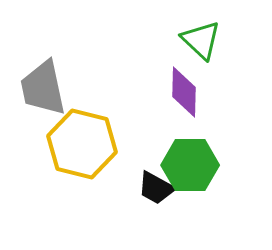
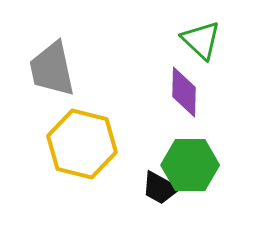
gray trapezoid: moved 9 px right, 19 px up
black trapezoid: moved 4 px right
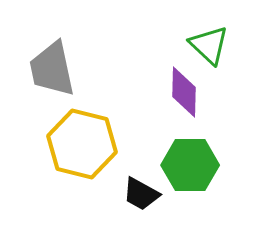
green triangle: moved 8 px right, 5 px down
black trapezoid: moved 19 px left, 6 px down
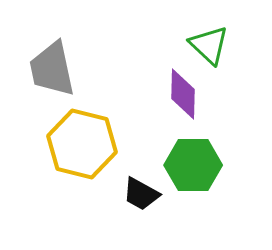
purple diamond: moved 1 px left, 2 px down
green hexagon: moved 3 px right
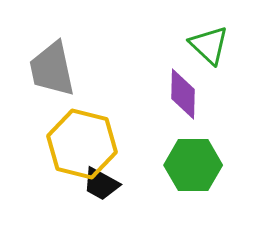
black trapezoid: moved 40 px left, 10 px up
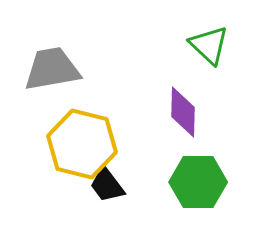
gray trapezoid: rotated 92 degrees clockwise
purple diamond: moved 18 px down
green hexagon: moved 5 px right, 17 px down
black trapezoid: moved 6 px right, 1 px down; rotated 24 degrees clockwise
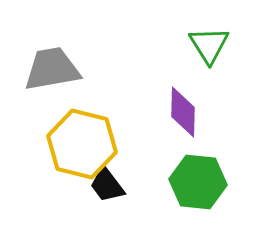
green triangle: rotated 15 degrees clockwise
green hexagon: rotated 6 degrees clockwise
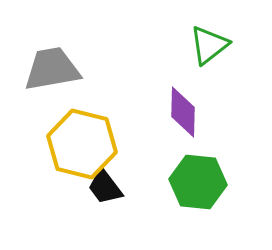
green triangle: rotated 24 degrees clockwise
black trapezoid: moved 2 px left, 2 px down
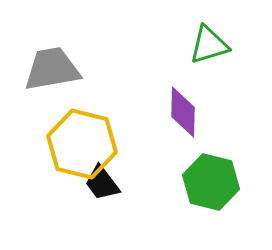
green triangle: rotated 21 degrees clockwise
green hexagon: moved 13 px right; rotated 8 degrees clockwise
black trapezoid: moved 3 px left, 4 px up
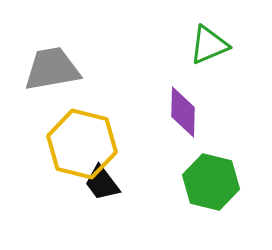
green triangle: rotated 6 degrees counterclockwise
